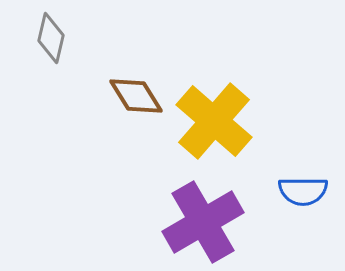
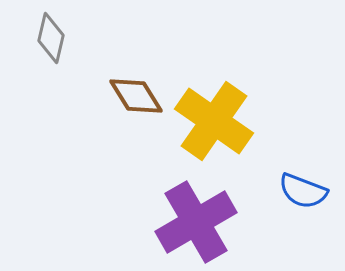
yellow cross: rotated 6 degrees counterclockwise
blue semicircle: rotated 21 degrees clockwise
purple cross: moved 7 px left
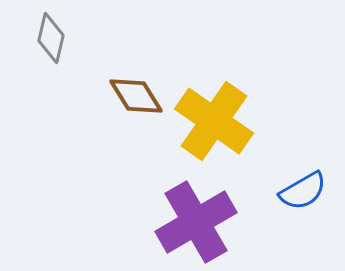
blue semicircle: rotated 51 degrees counterclockwise
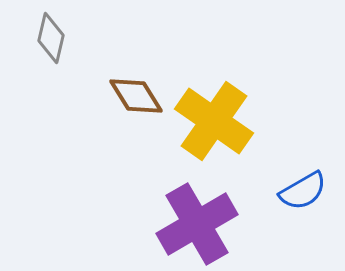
purple cross: moved 1 px right, 2 px down
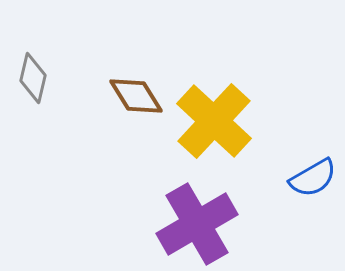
gray diamond: moved 18 px left, 40 px down
yellow cross: rotated 8 degrees clockwise
blue semicircle: moved 10 px right, 13 px up
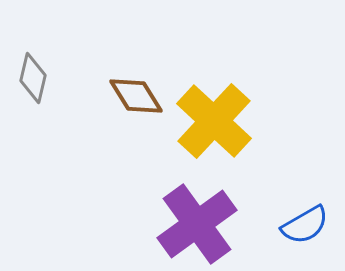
blue semicircle: moved 8 px left, 47 px down
purple cross: rotated 6 degrees counterclockwise
